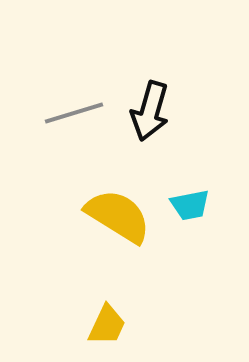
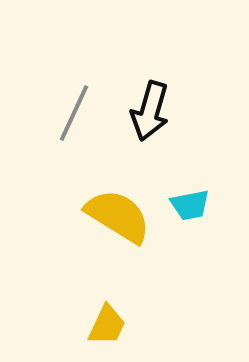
gray line: rotated 48 degrees counterclockwise
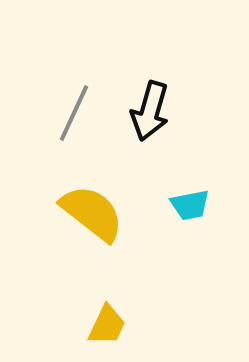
yellow semicircle: moved 26 px left, 3 px up; rotated 6 degrees clockwise
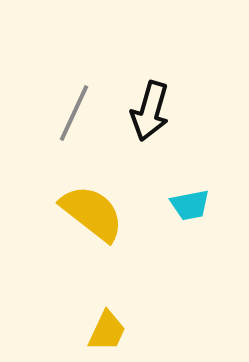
yellow trapezoid: moved 6 px down
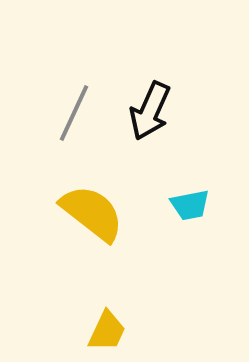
black arrow: rotated 8 degrees clockwise
